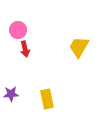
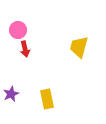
yellow trapezoid: rotated 15 degrees counterclockwise
purple star: rotated 21 degrees counterclockwise
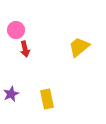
pink circle: moved 2 px left
yellow trapezoid: rotated 35 degrees clockwise
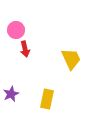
yellow trapezoid: moved 8 px left, 12 px down; rotated 105 degrees clockwise
yellow rectangle: rotated 24 degrees clockwise
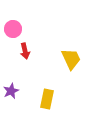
pink circle: moved 3 px left, 1 px up
red arrow: moved 2 px down
purple star: moved 3 px up
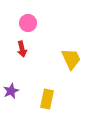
pink circle: moved 15 px right, 6 px up
red arrow: moved 3 px left, 2 px up
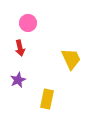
red arrow: moved 2 px left, 1 px up
purple star: moved 7 px right, 11 px up
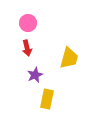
red arrow: moved 7 px right
yellow trapezoid: moved 2 px left, 1 px up; rotated 40 degrees clockwise
purple star: moved 17 px right, 5 px up
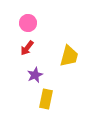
red arrow: rotated 49 degrees clockwise
yellow trapezoid: moved 2 px up
yellow rectangle: moved 1 px left
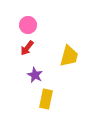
pink circle: moved 2 px down
purple star: rotated 21 degrees counterclockwise
